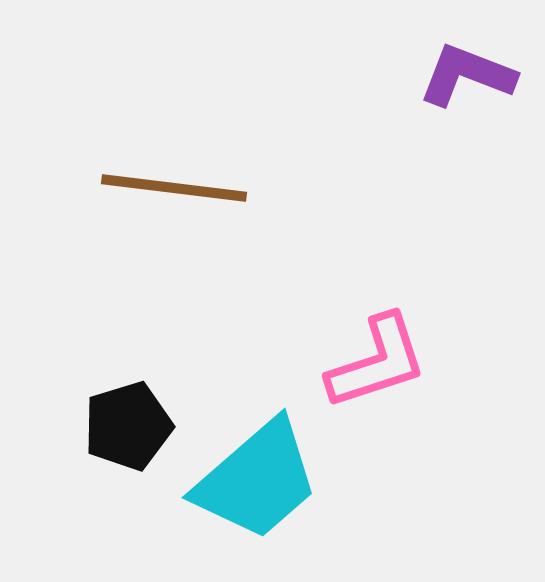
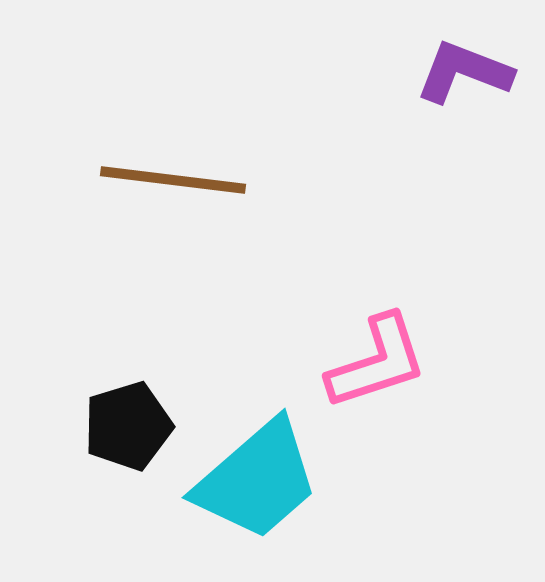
purple L-shape: moved 3 px left, 3 px up
brown line: moved 1 px left, 8 px up
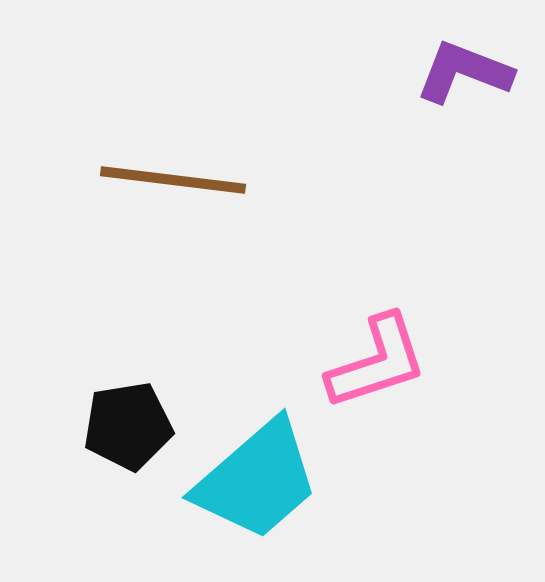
black pentagon: rotated 8 degrees clockwise
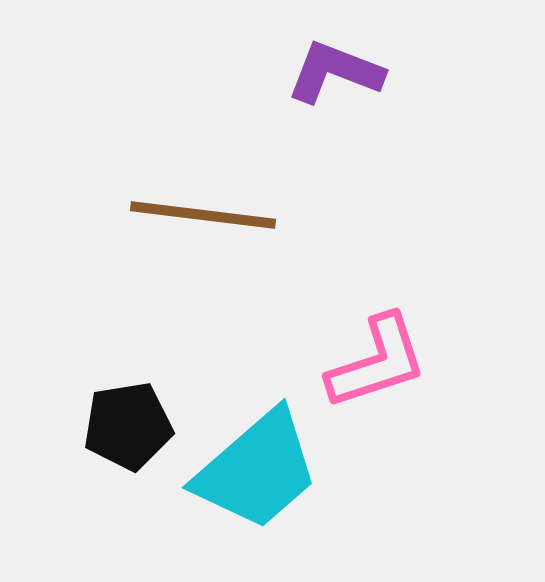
purple L-shape: moved 129 px left
brown line: moved 30 px right, 35 px down
cyan trapezoid: moved 10 px up
